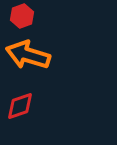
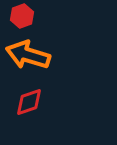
red diamond: moved 9 px right, 4 px up
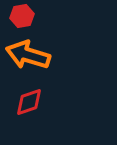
red hexagon: rotated 10 degrees clockwise
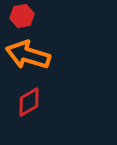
red diamond: rotated 12 degrees counterclockwise
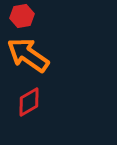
orange arrow: rotated 18 degrees clockwise
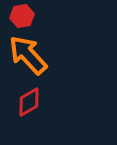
orange arrow: rotated 12 degrees clockwise
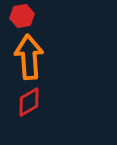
orange arrow: moved 1 px right, 2 px down; rotated 39 degrees clockwise
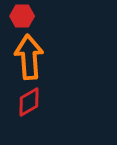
red hexagon: rotated 10 degrees clockwise
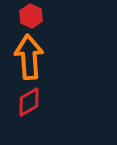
red hexagon: moved 9 px right; rotated 25 degrees clockwise
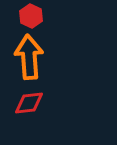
red diamond: moved 1 px down; rotated 24 degrees clockwise
